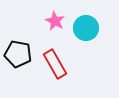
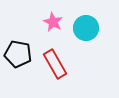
pink star: moved 2 px left, 1 px down
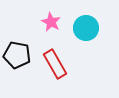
pink star: moved 2 px left
black pentagon: moved 1 px left, 1 px down
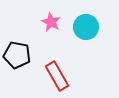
cyan circle: moved 1 px up
red rectangle: moved 2 px right, 12 px down
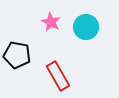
red rectangle: moved 1 px right
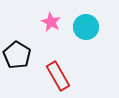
black pentagon: rotated 20 degrees clockwise
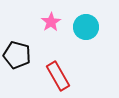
pink star: rotated 12 degrees clockwise
black pentagon: rotated 16 degrees counterclockwise
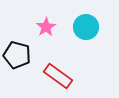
pink star: moved 5 px left, 5 px down
red rectangle: rotated 24 degrees counterclockwise
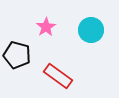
cyan circle: moved 5 px right, 3 px down
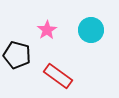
pink star: moved 1 px right, 3 px down
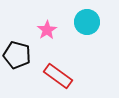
cyan circle: moved 4 px left, 8 px up
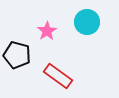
pink star: moved 1 px down
